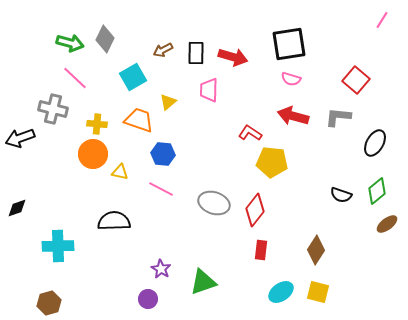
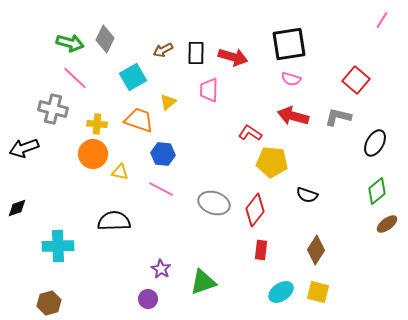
gray L-shape at (338, 117): rotated 8 degrees clockwise
black arrow at (20, 138): moved 4 px right, 10 px down
black semicircle at (341, 195): moved 34 px left
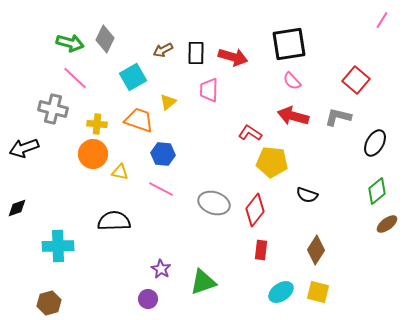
pink semicircle at (291, 79): moved 1 px right, 2 px down; rotated 30 degrees clockwise
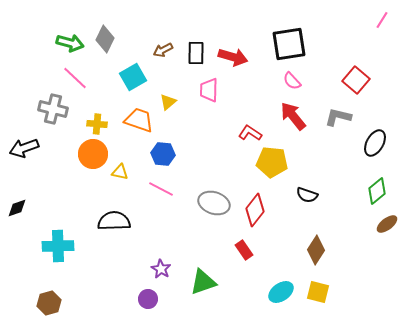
red arrow at (293, 116): rotated 36 degrees clockwise
red rectangle at (261, 250): moved 17 px left; rotated 42 degrees counterclockwise
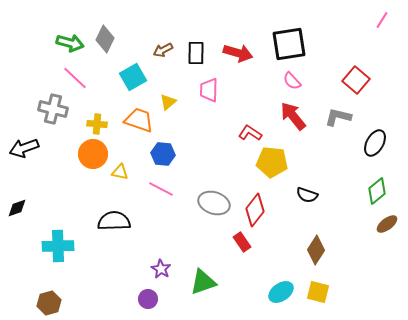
red arrow at (233, 57): moved 5 px right, 4 px up
red rectangle at (244, 250): moved 2 px left, 8 px up
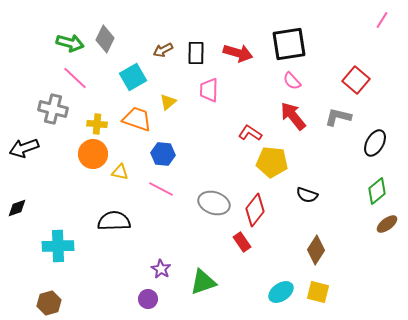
orange trapezoid at (139, 120): moved 2 px left, 1 px up
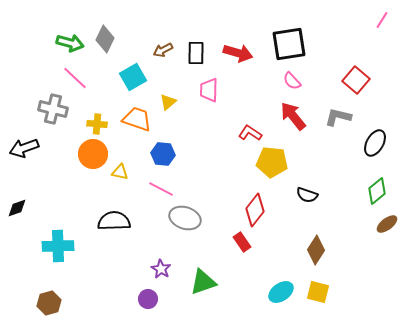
gray ellipse at (214, 203): moved 29 px left, 15 px down
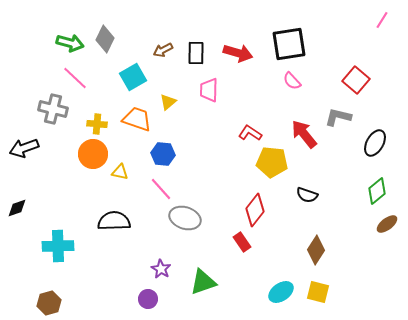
red arrow at (293, 116): moved 11 px right, 18 px down
pink line at (161, 189): rotated 20 degrees clockwise
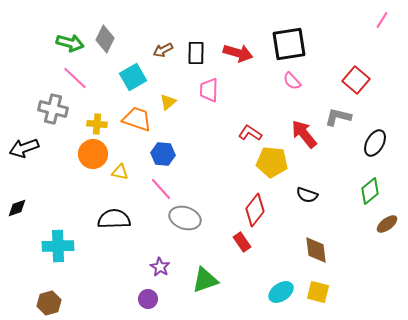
green diamond at (377, 191): moved 7 px left
black semicircle at (114, 221): moved 2 px up
brown diamond at (316, 250): rotated 40 degrees counterclockwise
purple star at (161, 269): moved 1 px left, 2 px up
green triangle at (203, 282): moved 2 px right, 2 px up
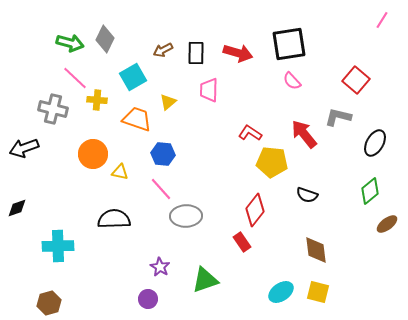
yellow cross at (97, 124): moved 24 px up
gray ellipse at (185, 218): moved 1 px right, 2 px up; rotated 20 degrees counterclockwise
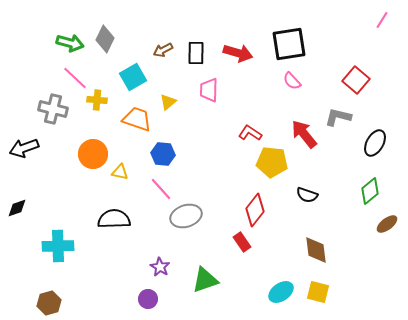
gray ellipse at (186, 216): rotated 16 degrees counterclockwise
